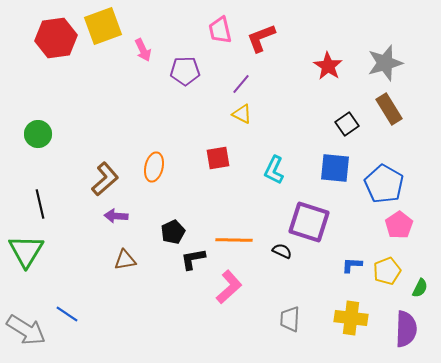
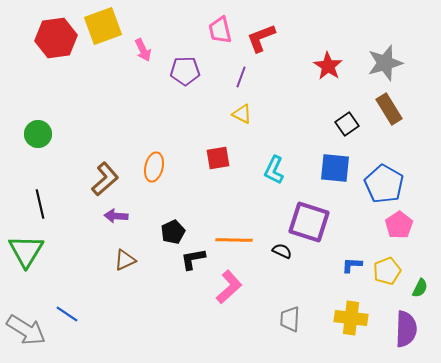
purple line: moved 7 px up; rotated 20 degrees counterclockwise
brown triangle: rotated 15 degrees counterclockwise
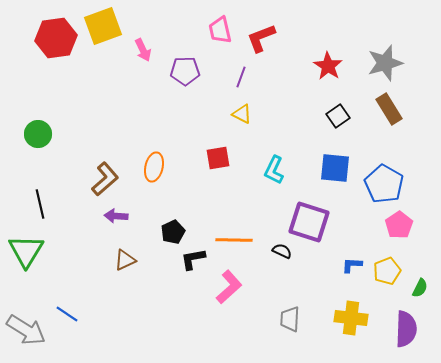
black square: moved 9 px left, 8 px up
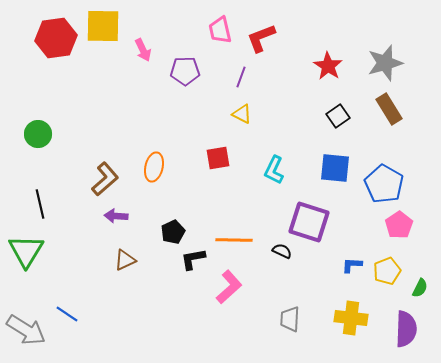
yellow square: rotated 21 degrees clockwise
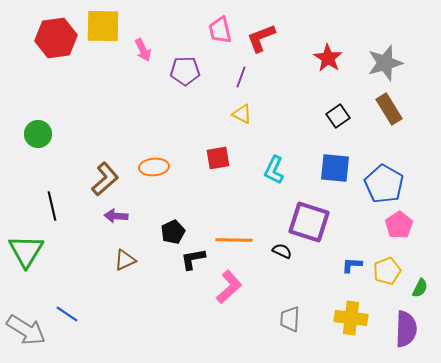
red star: moved 8 px up
orange ellipse: rotated 72 degrees clockwise
black line: moved 12 px right, 2 px down
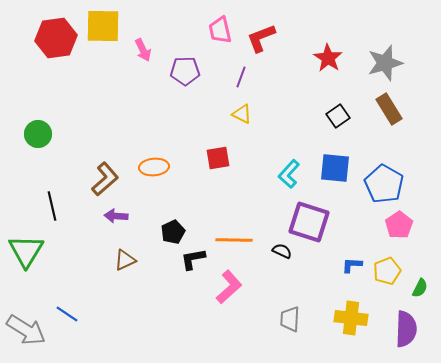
cyan L-shape: moved 15 px right, 4 px down; rotated 16 degrees clockwise
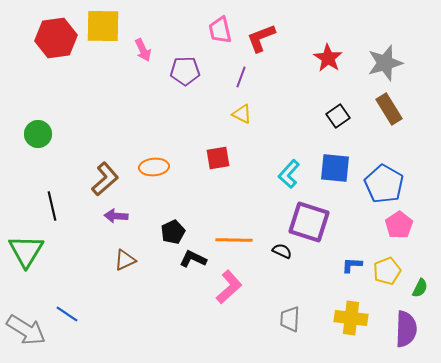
black L-shape: rotated 36 degrees clockwise
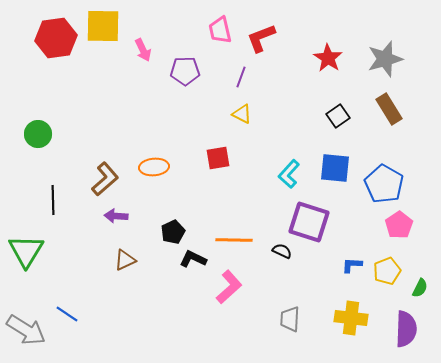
gray star: moved 4 px up
black line: moved 1 px right, 6 px up; rotated 12 degrees clockwise
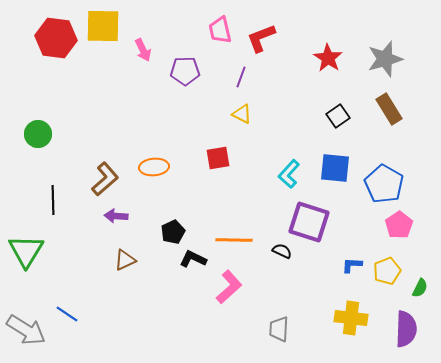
red hexagon: rotated 15 degrees clockwise
gray trapezoid: moved 11 px left, 10 px down
